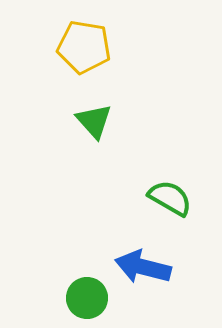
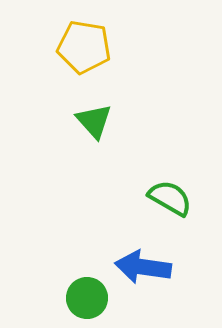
blue arrow: rotated 6 degrees counterclockwise
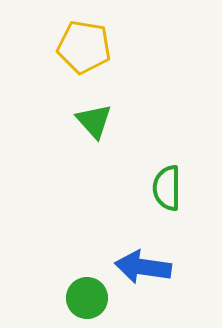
green semicircle: moved 3 px left, 10 px up; rotated 120 degrees counterclockwise
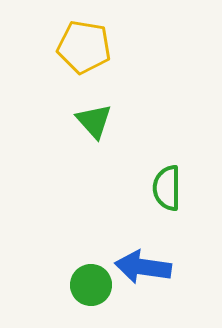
green circle: moved 4 px right, 13 px up
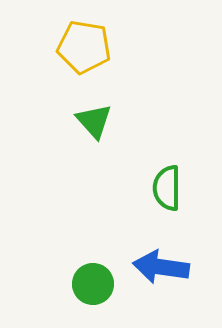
blue arrow: moved 18 px right
green circle: moved 2 px right, 1 px up
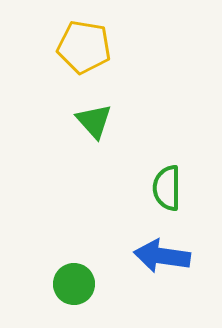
blue arrow: moved 1 px right, 11 px up
green circle: moved 19 px left
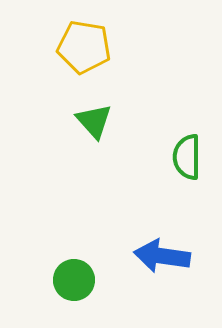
green semicircle: moved 20 px right, 31 px up
green circle: moved 4 px up
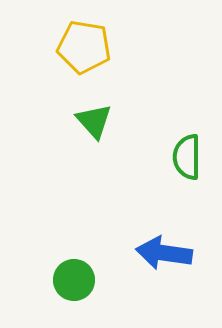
blue arrow: moved 2 px right, 3 px up
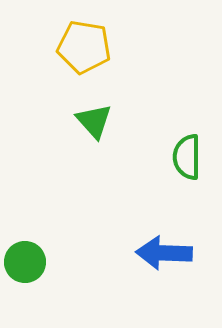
blue arrow: rotated 6 degrees counterclockwise
green circle: moved 49 px left, 18 px up
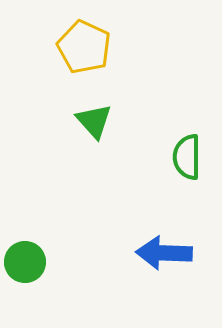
yellow pentagon: rotated 16 degrees clockwise
